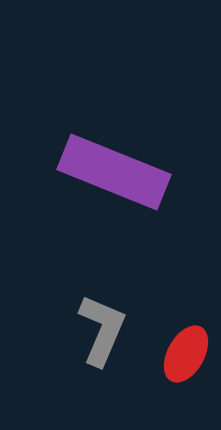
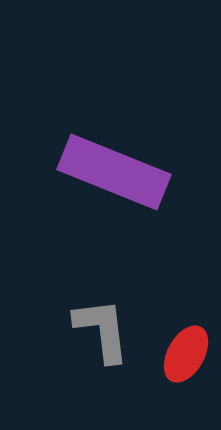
gray L-shape: rotated 30 degrees counterclockwise
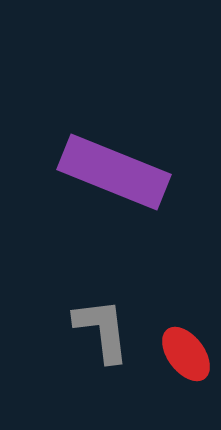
red ellipse: rotated 66 degrees counterclockwise
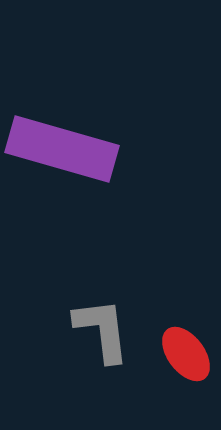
purple rectangle: moved 52 px left, 23 px up; rotated 6 degrees counterclockwise
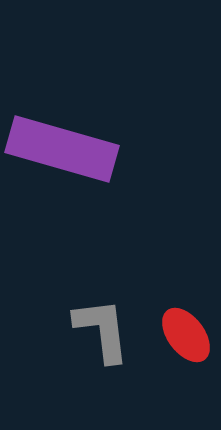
red ellipse: moved 19 px up
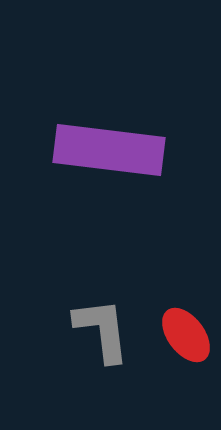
purple rectangle: moved 47 px right, 1 px down; rotated 9 degrees counterclockwise
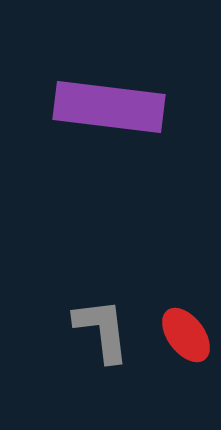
purple rectangle: moved 43 px up
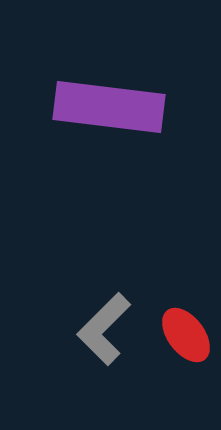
gray L-shape: moved 2 px right, 1 px up; rotated 128 degrees counterclockwise
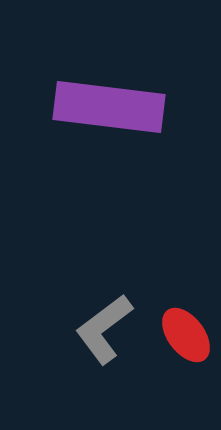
gray L-shape: rotated 8 degrees clockwise
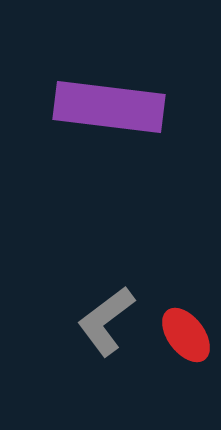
gray L-shape: moved 2 px right, 8 px up
